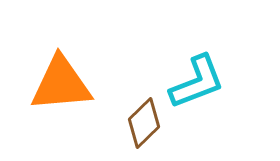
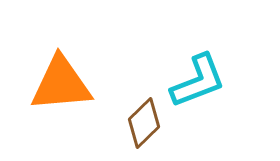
cyan L-shape: moved 1 px right, 1 px up
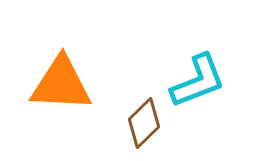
orange triangle: rotated 8 degrees clockwise
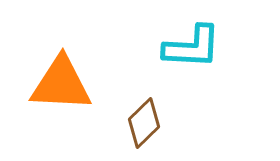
cyan L-shape: moved 6 px left, 34 px up; rotated 24 degrees clockwise
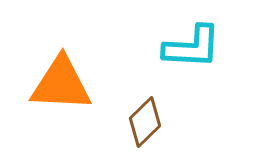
brown diamond: moved 1 px right, 1 px up
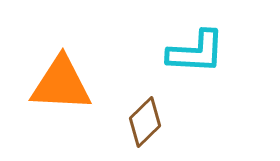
cyan L-shape: moved 4 px right, 5 px down
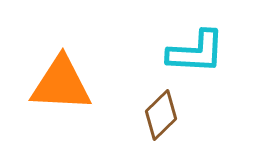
brown diamond: moved 16 px right, 7 px up
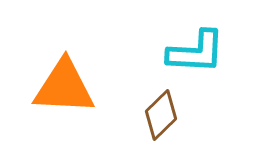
orange triangle: moved 3 px right, 3 px down
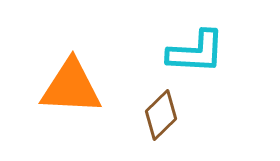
orange triangle: moved 7 px right
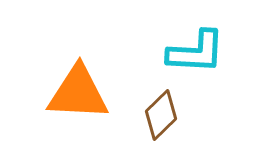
orange triangle: moved 7 px right, 6 px down
